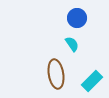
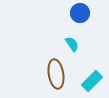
blue circle: moved 3 px right, 5 px up
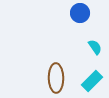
cyan semicircle: moved 23 px right, 3 px down
brown ellipse: moved 4 px down; rotated 8 degrees clockwise
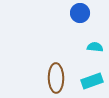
cyan semicircle: rotated 49 degrees counterclockwise
cyan rectangle: rotated 25 degrees clockwise
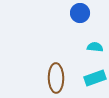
cyan rectangle: moved 3 px right, 3 px up
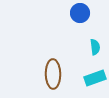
cyan semicircle: rotated 77 degrees clockwise
brown ellipse: moved 3 px left, 4 px up
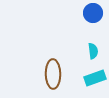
blue circle: moved 13 px right
cyan semicircle: moved 2 px left, 4 px down
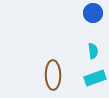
brown ellipse: moved 1 px down
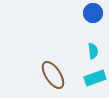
brown ellipse: rotated 32 degrees counterclockwise
